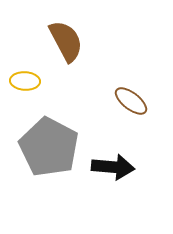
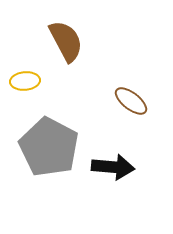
yellow ellipse: rotated 8 degrees counterclockwise
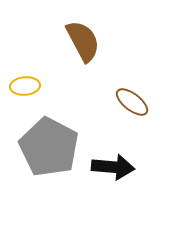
brown semicircle: moved 17 px right
yellow ellipse: moved 5 px down
brown ellipse: moved 1 px right, 1 px down
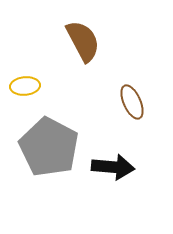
brown ellipse: rotated 28 degrees clockwise
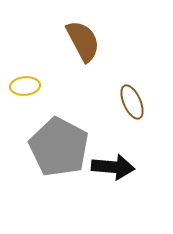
gray pentagon: moved 10 px right
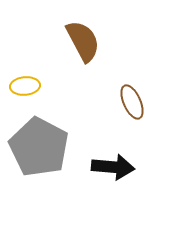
gray pentagon: moved 20 px left
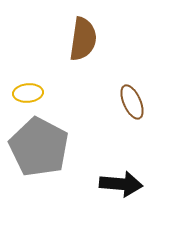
brown semicircle: moved 2 px up; rotated 36 degrees clockwise
yellow ellipse: moved 3 px right, 7 px down
black arrow: moved 8 px right, 17 px down
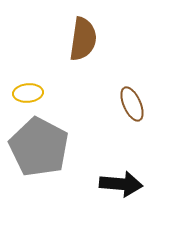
brown ellipse: moved 2 px down
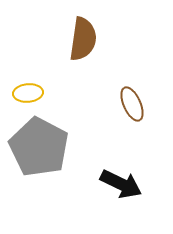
black arrow: rotated 21 degrees clockwise
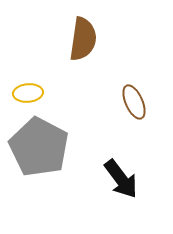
brown ellipse: moved 2 px right, 2 px up
black arrow: moved 5 px up; rotated 27 degrees clockwise
